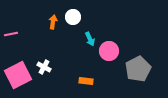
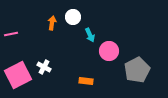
orange arrow: moved 1 px left, 1 px down
cyan arrow: moved 4 px up
gray pentagon: moved 1 px left, 1 px down
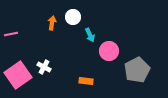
pink square: rotated 8 degrees counterclockwise
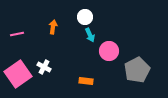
white circle: moved 12 px right
orange arrow: moved 1 px right, 4 px down
pink line: moved 6 px right
pink square: moved 1 px up
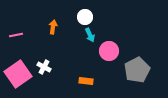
pink line: moved 1 px left, 1 px down
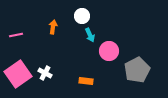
white circle: moved 3 px left, 1 px up
white cross: moved 1 px right, 6 px down
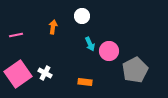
cyan arrow: moved 9 px down
gray pentagon: moved 2 px left
orange rectangle: moved 1 px left, 1 px down
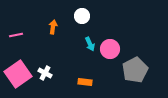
pink circle: moved 1 px right, 2 px up
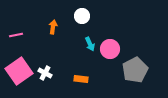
pink square: moved 1 px right, 3 px up
orange rectangle: moved 4 px left, 3 px up
